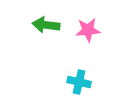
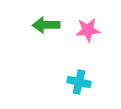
green arrow: rotated 8 degrees counterclockwise
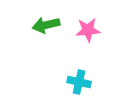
green arrow: rotated 12 degrees counterclockwise
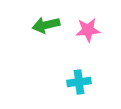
cyan cross: rotated 20 degrees counterclockwise
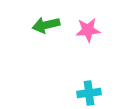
cyan cross: moved 10 px right, 11 px down
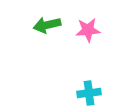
green arrow: moved 1 px right
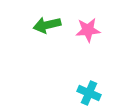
cyan cross: rotated 30 degrees clockwise
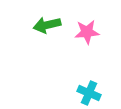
pink star: moved 1 px left, 2 px down
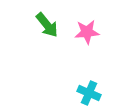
green arrow: rotated 116 degrees counterclockwise
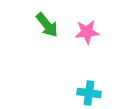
cyan cross: rotated 15 degrees counterclockwise
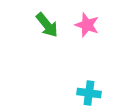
pink star: moved 7 px up; rotated 25 degrees clockwise
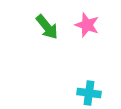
green arrow: moved 2 px down
